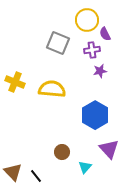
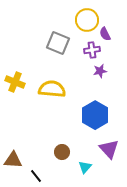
brown triangle: moved 12 px up; rotated 42 degrees counterclockwise
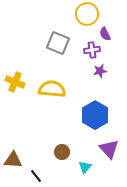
yellow circle: moved 6 px up
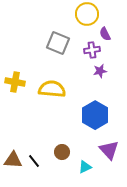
yellow cross: rotated 12 degrees counterclockwise
purple triangle: moved 1 px down
cyan triangle: rotated 24 degrees clockwise
black line: moved 2 px left, 15 px up
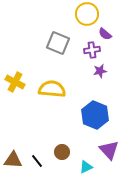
purple semicircle: rotated 24 degrees counterclockwise
yellow cross: rotated 18 degrees clockwise
blue hexagon: rotated 8 degrees counterclockwise
black line: moved 3 px right
cyan triangle: moved 1 px right
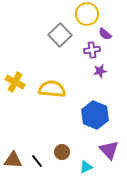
gray square: moved 2 px right, 8 px up; rotated 25 degrees clockwise
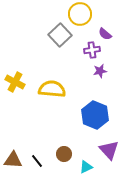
yellow circle: moved 7 px left
brown circle: moved 2 px right, 2 px down
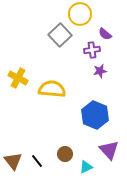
yellow cross: moved 3 px right, 4 px up
brown circle: moved 1 px right
brown triangle: moved 1 px down; rotated 48 degrees clockwise
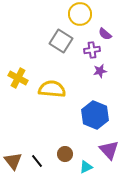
gray square: moved 1 px right, 6 px down; rotated 15 degrees counterclockwise
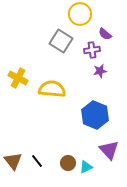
brown circle: moved 3 px right, 9 px down
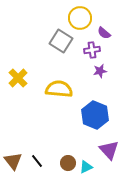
yellow circle: moved 4 px down
purple semicircle: moved 1 px left, 1 px up
yellow cross: rotated 18 degrees clockwise
yellow semicircle: moved 7 px right
